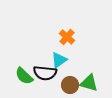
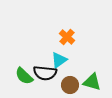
green triangle: moved 3 px right, 1 px up
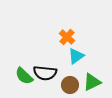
cyan triangle: moved 17 px right, 4 px up
green triangle: rotated 42 degrees counterclockwise
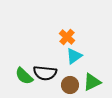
cyan triangle: moved 2 px left
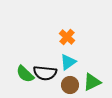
cyan triangle: moved 6 px left, 6 px down
green semicircle: moved 1 px right, 2 px up
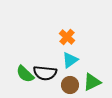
cyan triangle: moved 2 px right, 2 px up
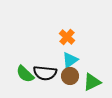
brown circle: moved 9 px up
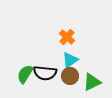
green semicircle: rotated 78 degrees clockwise
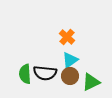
green semicircle: rotated 36 degrees counterclockwise
green triangle: moved 1 px left
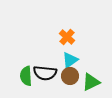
green semicircle: moved 1 px right, 2 px down
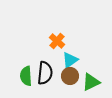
orange cross: moved 10 px left, 4 px down
black semicircle: rotated 90 degrees counterclockwise
